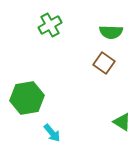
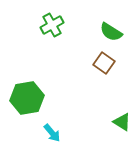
green cross: moved 2 px right
green semicircle: rotated 30 degrees clockwise
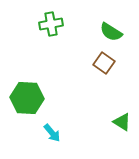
green cross: moved 1 px left, 1 px up; rotated 20 degrees clockwise
green hexagon: rotated 12 degrees clockwise
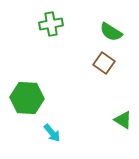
green triangle: moved 1 px right, 2 px up
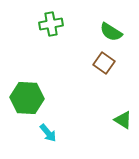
cyan arrow: moved 4 px left
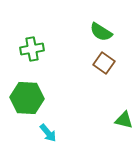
green cross: moved 19 px left, 25 px down
green semicircle: moved 10 px left
green triangle: moved 1 px right; rotated 18 degrees counterclockwise
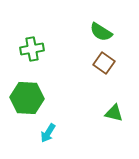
green triangle: moved 10 px left, 7 px up
cyan arrow: rotated 72 degrees clockwise
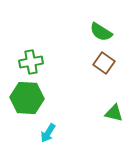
green cross: moved 1 px left, 13 px down
